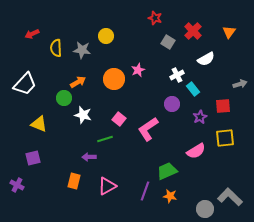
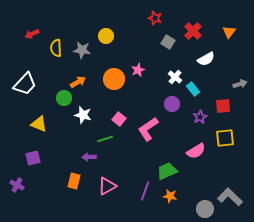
white cross: moved 2 px left, 2 px down; rotated 24 degrees counterclockwise
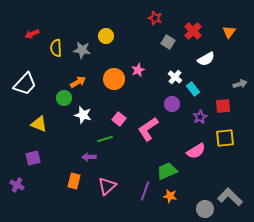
pink triangle: rotated 12 degrees counterclockwise
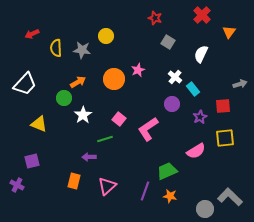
red cross: moved 9 px right, 16 px up
white semicircle: moved 5 px left, 5 px up; rotated 144 degrees clockwise
white star: rotated 24 degrees clockwise
purple square: moved 1 px left, 3 px down
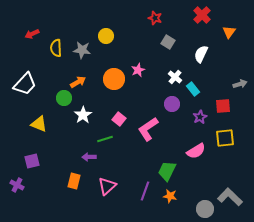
green trapezoid: rotated 40 degrees counterclockwise
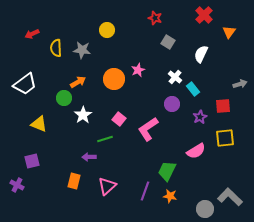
red cross: moved 2 px right
yellow circle: moved 1 px right, 6 px up
white trapezoid: rotated 10 degrees clockwise
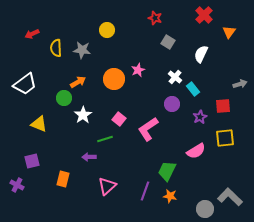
orange rectangle: moved 11 px left, 2 px up
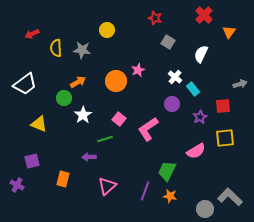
orange circle: moved 2 px right, 2 px down
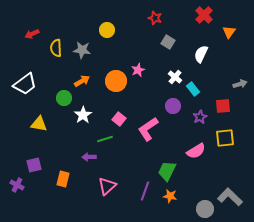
orange arrow: moved 4 px right, 1 px up
purple circle: moved 1 px right, 2 px down
yellow triangle: rotated 12 degrees counterclockwise
purple square: moved 2 px right, 4 px down
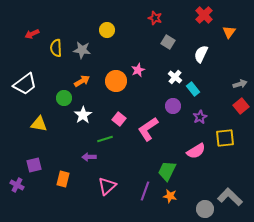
red square: moved 18 px right; rotated 35 degrees counterclockwise
